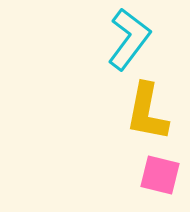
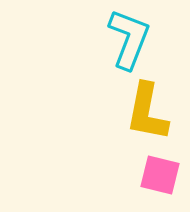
cyan L-shape: rotated 16 degrees counterclockwise
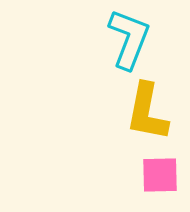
pink square: rotated 15 degrees counterclockwise
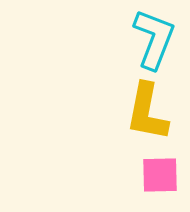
cyan L-shape: moved 25 px right
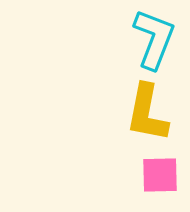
yellow L-shape: moved 1 px down
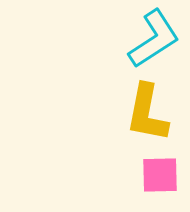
cyan L-shape: rotated 36 degrees clockwise
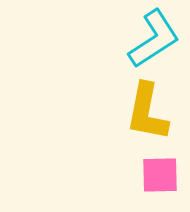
yellow L-shape: moved 1 px up
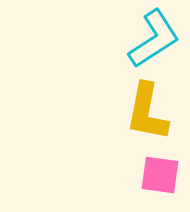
pink square: rotated 9 degrees clockwise
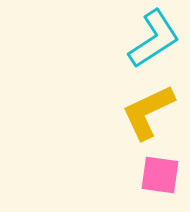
yellow L-shape: moved 1 px right; rotated 54 degrees clockwise
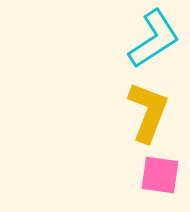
yellow L-shape: rotated 136 degrees clockwise
